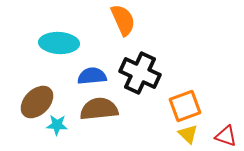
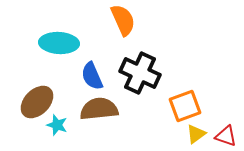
blue semicircle: rotated 108 degrees counterclockwise
cyan star: rotated 15 degrees clockwise
yellow triangle: moved 8 px right; rotated 40 degrees clockwise
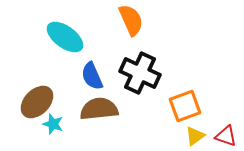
orange semicircle: moved 8 px right
cyan ellipse: moved 6 px right, 6 px up; rotated 33 degrees clockwise
cyan star: moved 4 px left, 1 px up
yellow triangle: moved 1 px left, 2 px down
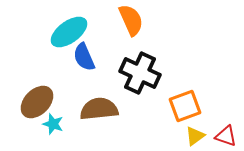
cyan ellipse: moved 4 px right, 5 px up; rotated 72 degrees counterclockwise
blue semicircle: moved 8 px left, 19 px up
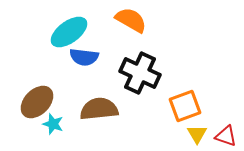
orange semicircle: rotated 36 degrees counterclockwise
blue semicircle: rotated 60 degrees counterclockwise
yellow triangle: moved 2 px right, 2 px up; rotated 25 degrees counterclockwise
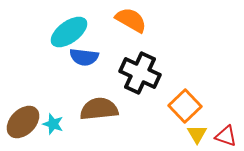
brown ellipse: moved 14 px left, 20 px down
orange square: rotated 24 degrees counterclockwise
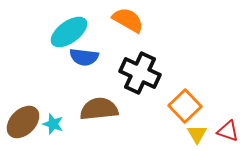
orange semicircle: moved 3 px left
red triangle: moved 2 px right, 5 px up
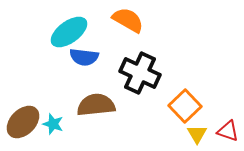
brown semicircle: moved 3 px left, 4 px up
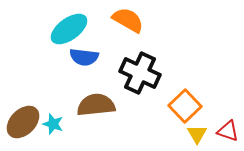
cyan ellipse: moved 3 px up
